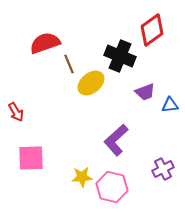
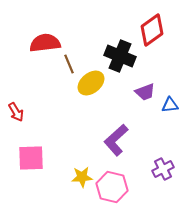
red semicircle: rotated 12 degrees clockwise
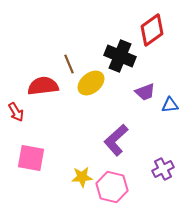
red semicircle: moved 2 px left, 43 px down
pink square: rotated 12 degrees clockwise
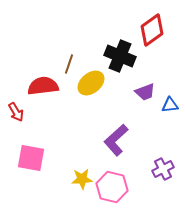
brown line: rotated 42 degrees clockwise
yellow star: moved 2 px down
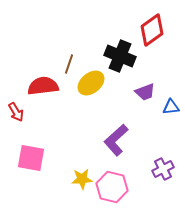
blue triangle: moved 1 px right, 2 px down
